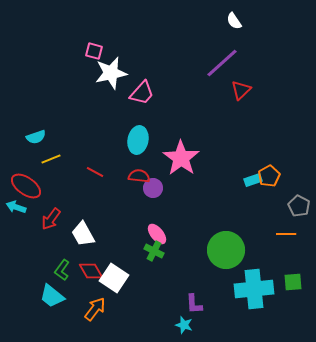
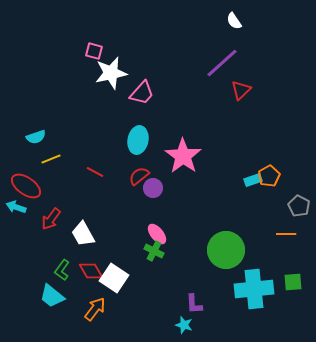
pink star: moved 2 px right, 2 px up
red semicircle: rotated 45 degrees counterclockwise
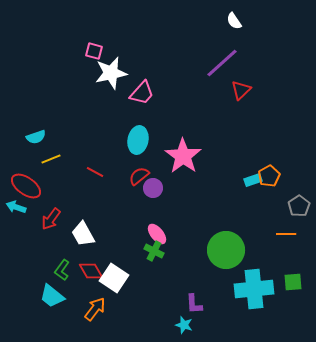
gray pentagon: rotated 10 degrees clockwise
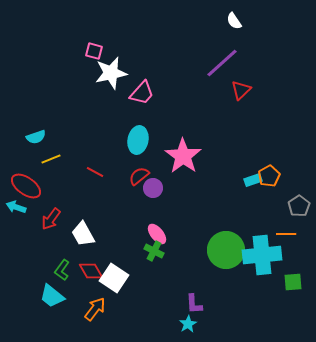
cyan cross: moved 8 px right, 34 px up
cyan star: moved 4 px right, 1 px up; rotated 24 degrees clockwise
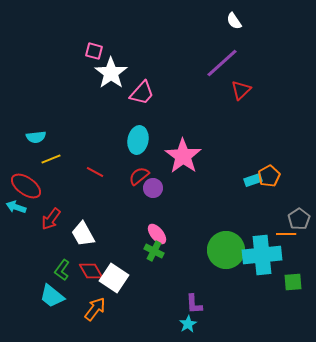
white star: rotated 24 degrees counterclockwise
cyan semicircle: rotated 12 degrees clockwise
gray pentagon: moved 13 px down
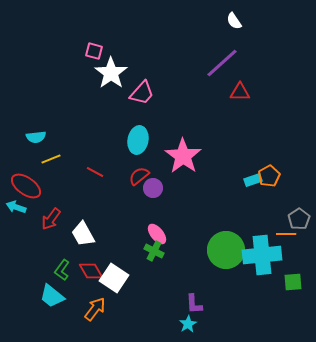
red triangle: moved 1 px left, 2 px down; rotated 45 degrees clockwise
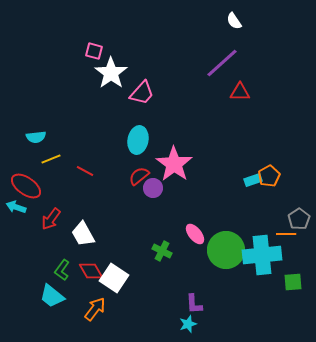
pink star: moved 9 px left, 8 px down
red line: moved 10 px left, 1 px up
pink ellipse: moved 38 px right
green cross: moved 8 px right
cyan star: rotated 12 degrees clockwise
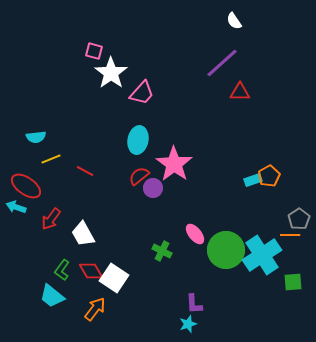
orange line: moved 4 px right, 1 px down
cyan cross: rotated 27 degrees counterclockwise
